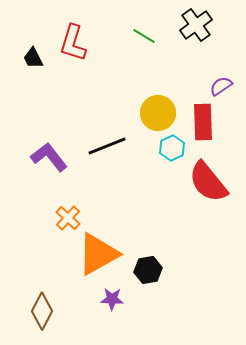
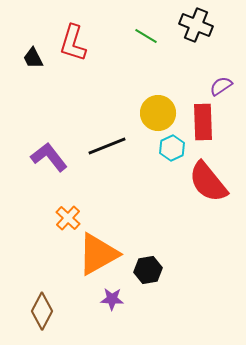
black cross: rotated 32 degrees counterclockwise
green line: moved 2 px right
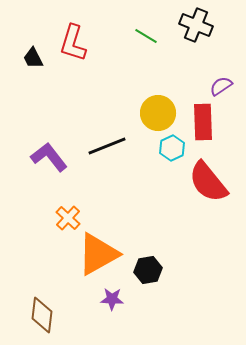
brown diamond: moved 4 px down; rotated 21 degrees counterclockwise
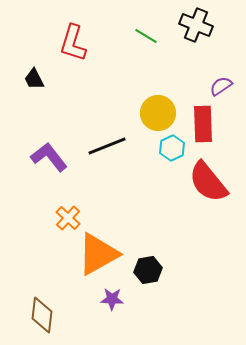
black trapezoid: moved 1 px right, 21 px down
red rectangle: moved 2 px down
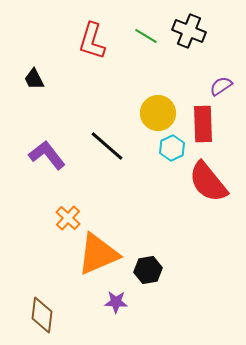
black cross: moved 7 px left, 6 px down
red L-shape: moved 19 px right, 2 px up
black line: rotated 63 degrees clockwise
purple L-shape: moved 2 px left, 2 px up
orange triangle: rotated 6 degrees clockwise
purple star: moved 4 px right, 3 px down
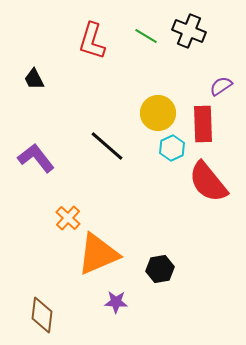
purple L-shape: moved 11 px left, 3 px down
black hexagon: moved 12 px right, 1 px up
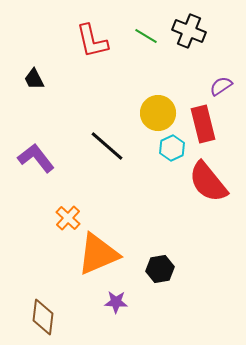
red L-shape: rotated 30 degrees counterclockwise
red rectangle: rotated 12 degrees counterclockwise
brown diamond: moved 1 px right, 2 px down
